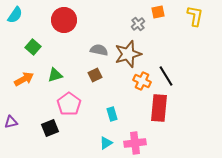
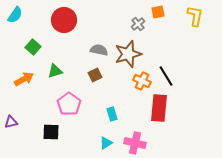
green triangle: moved 4 px up
black square: moved 1 px right, 4 px down; rotated 24 degrees clockwise
pink cross: rotated 20 degrees clockwise
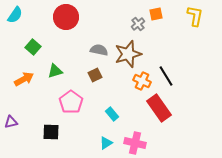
orange square: moved 2 px left, 2 px down
red circle: moved 2 px right, 3 px up
pink pentagon: moved 2 px right, 2 px up
red rectangle: rotated 40 degrees counterclockwise
cyan rectangle: rotated 24 degrees counterclockwise
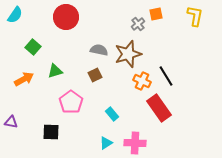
purple triangle: rotated 24 degrees clockwise
pink cross: rotated 10 degrees counterclockwise
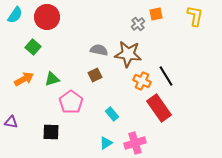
red circle: moved 19 px left
brown star: rotated 24 degrees clockwise
green triangle: moved 3 px left, 8 px down
pink cross: rotated 20 degrees counterclockwise
